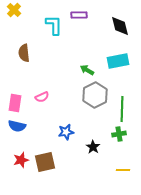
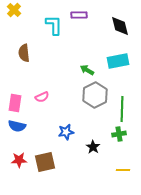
red star: moved 2 px left; rotated 14 degrees clockwise
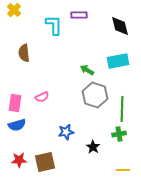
gray hexagon: rotated 15 degrees counterclockwise
blue semicircle: moved 1 px up; rotated 30 degrees counterclockwise
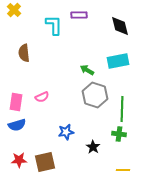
pink rectangle: moved 1 px right, 1 px up
green cross: rotated 16 degrees clockwise
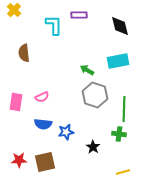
green line: moved 2 px right
blue semicircle: moved 26 px right, 1 px up; rotated 24 degrees clockwise
yellow line: moved 2 px down; rotated 16 degrees counterclockwise
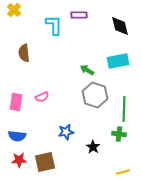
blue semicircle: moved 26 px left, 12 px down
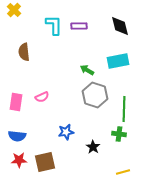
purple rectangle: moved 11 px down
brown semicircle: moved 1 px up
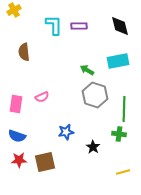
yellow cross: rotated 16 degrees clockwise
pink rectangle: moved 2 px down
blue semicircle: rotated 12 degrees clockwise
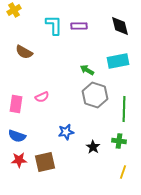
brown semicircle: rotated 54 degrees counterclockwise
green cross: moved 7 px down
yellow line: rotated 56 degrees counterclockwise
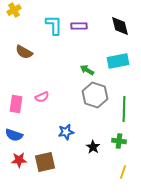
blue semicircle: moved 3 px left, 1 px up
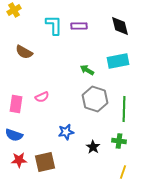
gray hexagon: moved 4 px down
